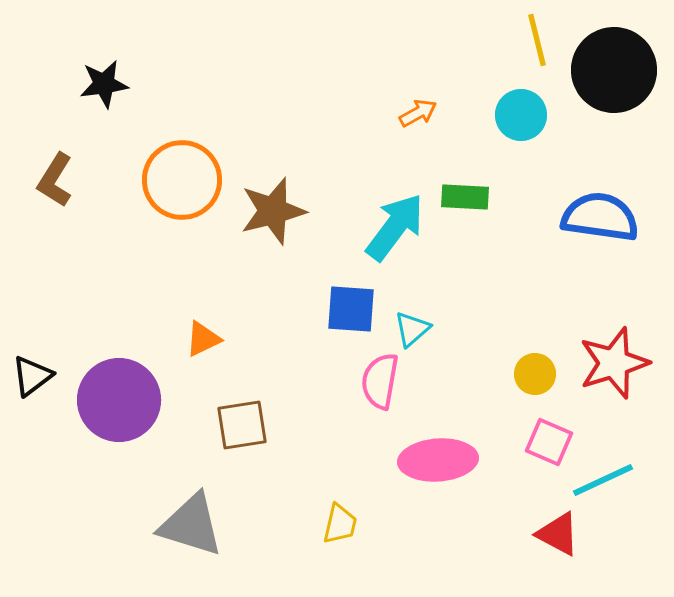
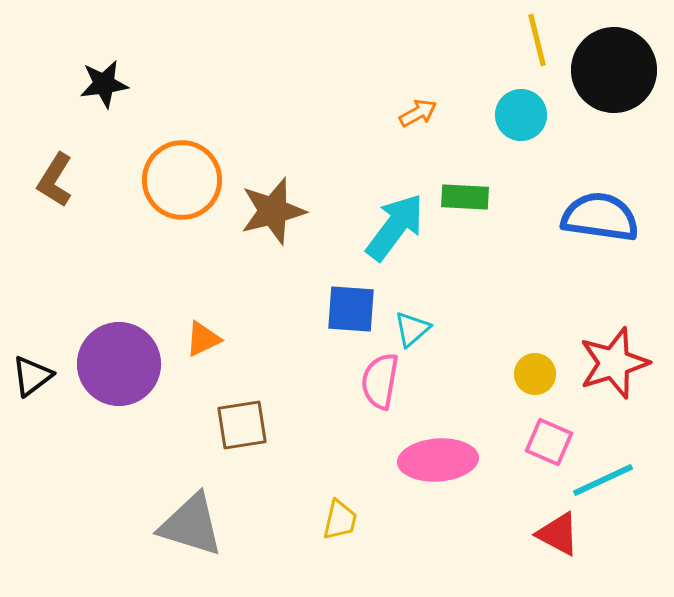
purple circle: moved 36 px up
yellow trapezoid: moved 4 px up
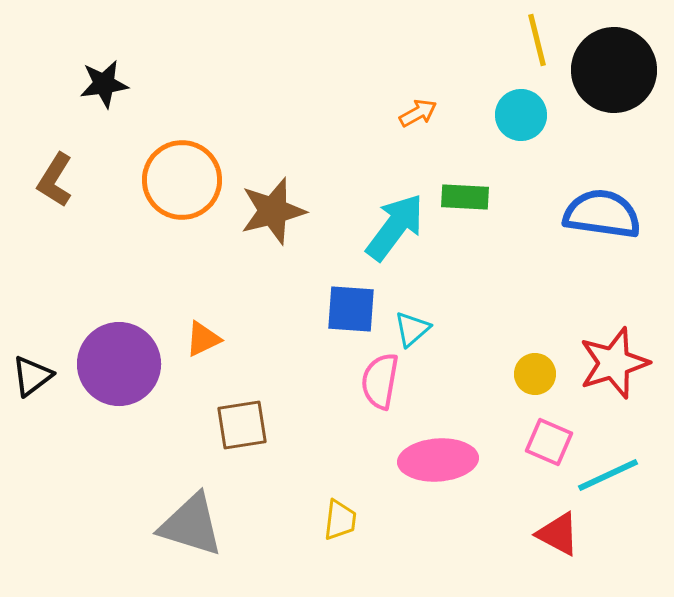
blue semicircle: moved 2 px right, 3 px up
cyan line: moved 5 px right, 5 px up
yellow trapezoid: rotated 6 degrees counterclockwise
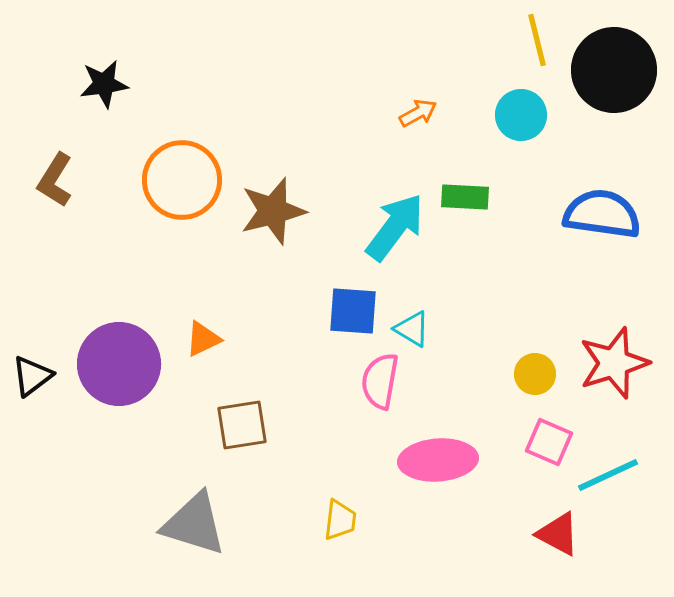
blue square: moved 2 px right, 2 px down
cyan triangle: rotated 48 degrees counterclockwise
gray triangle: moved 3 px right, 1 px up
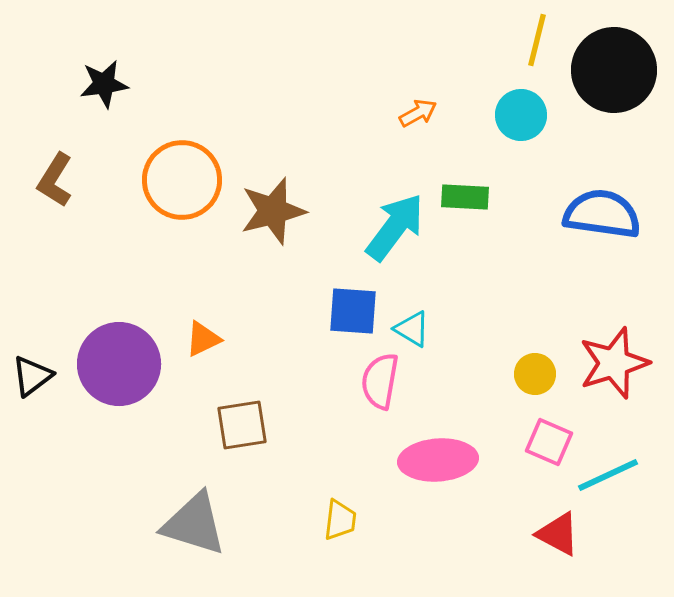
yellow line: rotated 28 degrees clockwise
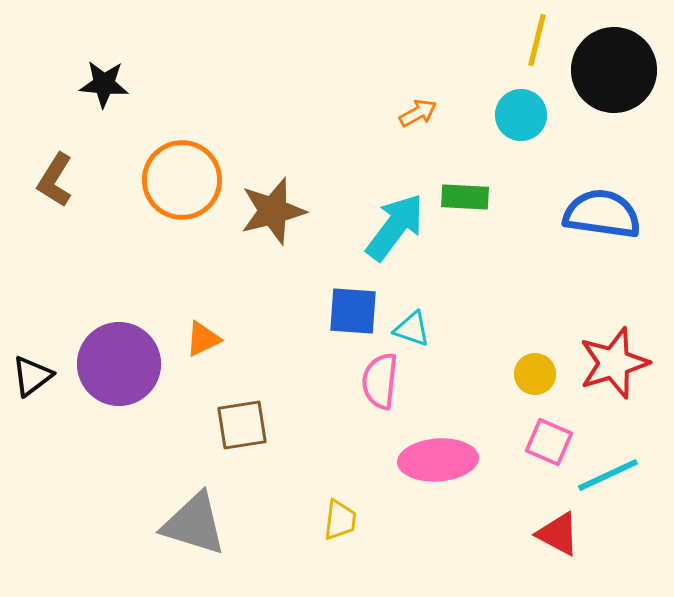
black star: rotated 12 degrees clockwise
cyan triangle: rotated 12 degrees counterclockwise
pink semicircle: rotated 4 degrees counterclockwise
